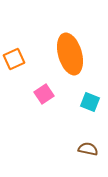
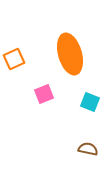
pink square: rotated 12 degrees clockwise
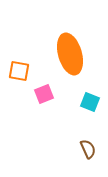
orange square: moved 5 px right, 12 px down; rotated 35 degrees clockwise
brown semicircle: rotated 54 degrees clockwise
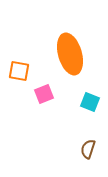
brown semicircle: rotated 138 degrees counterclockwise
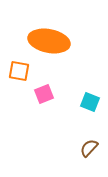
orange ellipse: moved 21 px left, 13 px up; rotated 63 degrees counterclockwise
brown semicircle: moved 1 px right, 1 px up; rotated 24 degrees clockwise
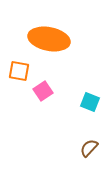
orange ellipse: moved 2 px up
pink square: moved 1 px left, 3 px up; rotated 12 degrees counterclockwise
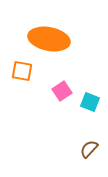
orange square: moved 3 px right
pink square: moved 19 px right
brown semicircle: moved 1 px down
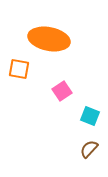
orange square: moved 3 px left, 2 px up
cyan square: moved 14 px down
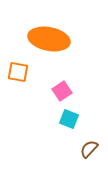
orange square: moved 1 px left, 3 px down
cyan square: moved 21 px left, 3 px down
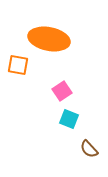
orange square: moved 7 px up
brown semicircle: rotated 84 degrees counterclockwise
